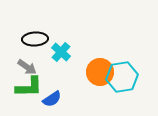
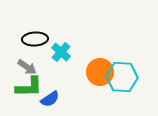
cyan hexagon: rotated 12 degrees clockwise
blue semicircle: moved 2 px left
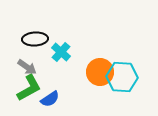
green L-shape: moved 1 px down; rotated 28 degrees counterclockwise
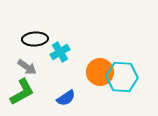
cyan cross: moved 1 px left; rotated 18 degrees clockwise
green L-shape: moved 7 px left, 4 px down
blue semicircle: moved 16 px right, 1 px up
